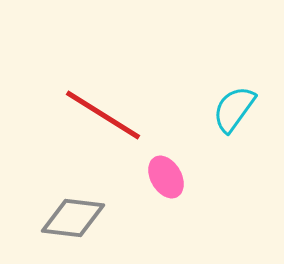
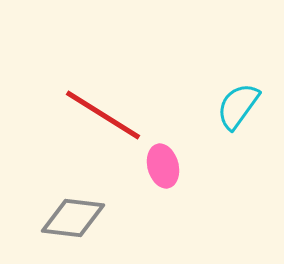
cyan semicircle: moved 4 px right, 3 px up
pink ellipse: moved 3 px left, 11 px up; rotated 15 degrees clockwise
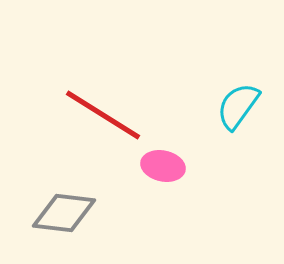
pink ellipse: rotated 63 degrees counterclockwise
gray diamond: moved 9 px left, 5 px up
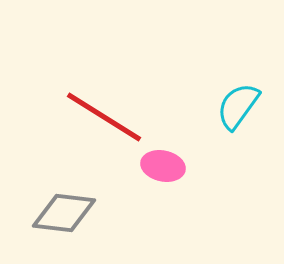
red line: moved 1 px right, 2 px down
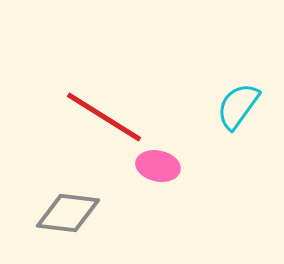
pink ellipse: moved 5 px left
gray diamond: moved 4 px right
